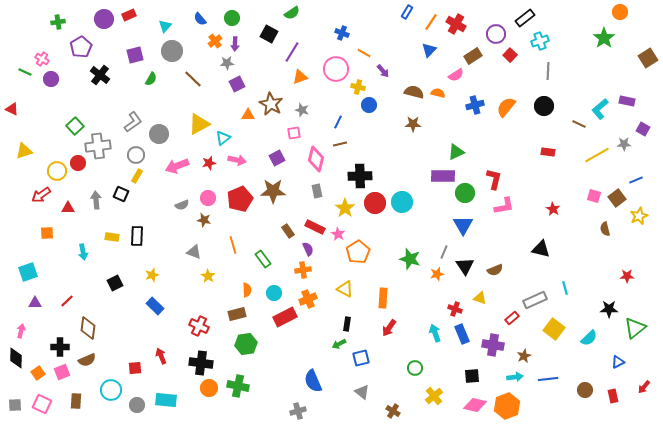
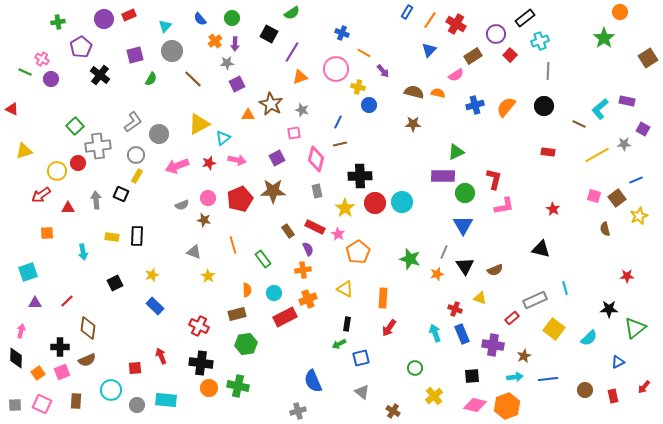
orange line at (431, 22): moved 1 px left, 2 px up
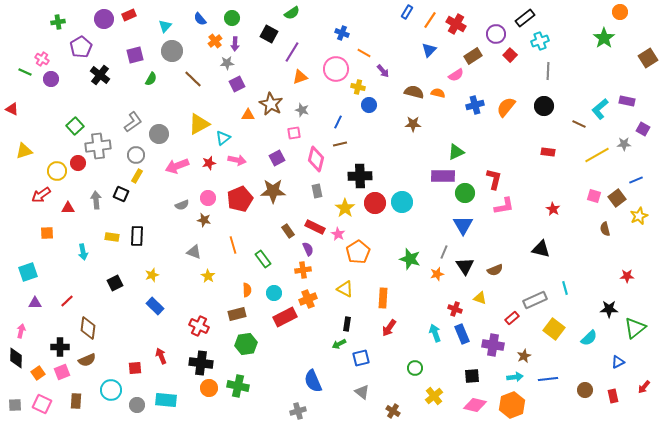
orange hexagon at (507, 406): moved 5 px right, 1 px up
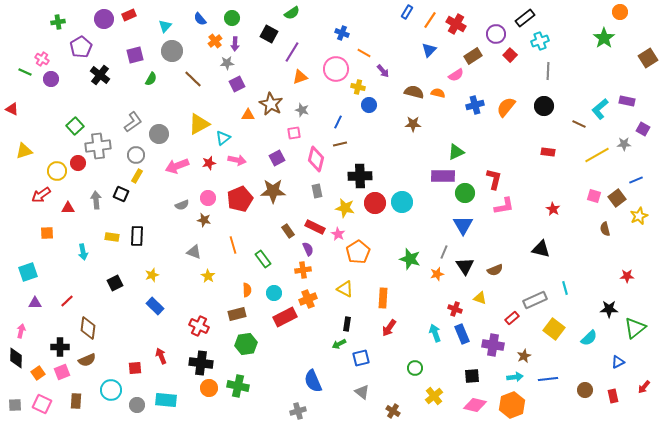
yellow star at (345, 208): rotated 24 degrees counterclockwise
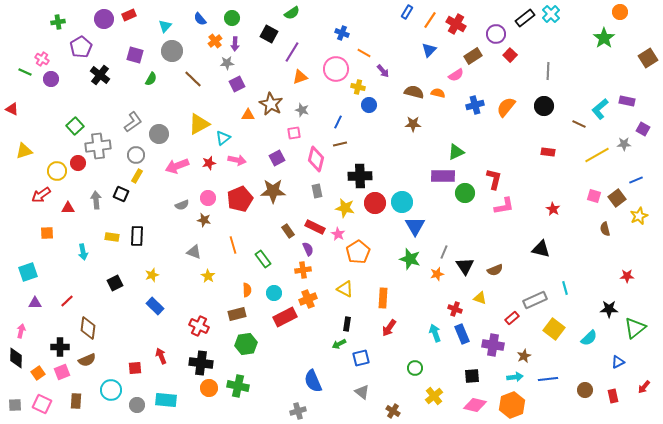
cyan cross at (540, 41): moved 11 px right, 27 px up; rotated 24 degrees counterclockwise
purple square at (135, 55): rotated 30 degrees clockwise
blue triangle at (463, 225): moved 48 px left, 1 px down
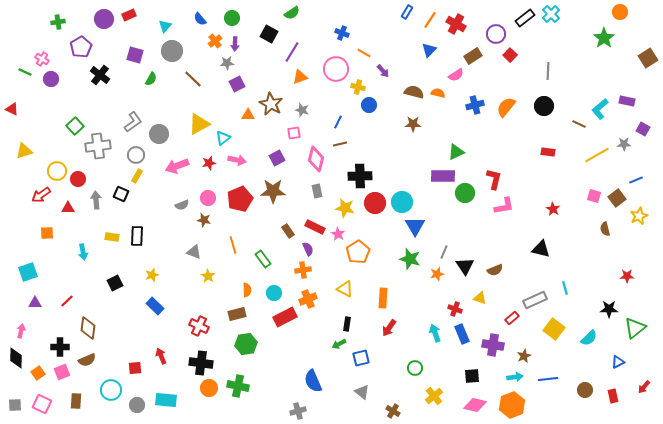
red circle at (78, 163): moved 16 px down
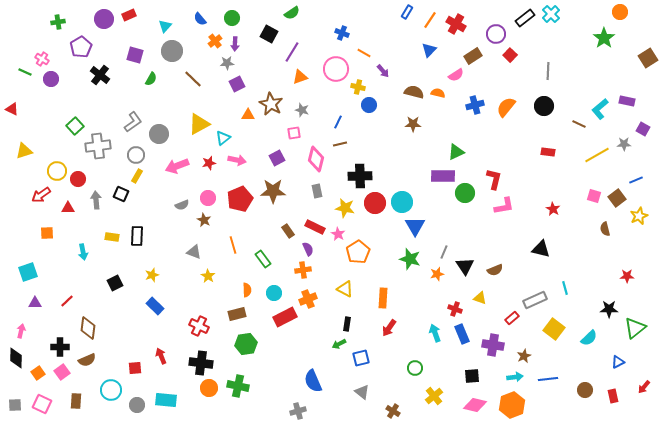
brown star at (204, 220): rotated 16 degrees clockwise
pink square at (62, 372): rotated 14 degrees counterclockwise
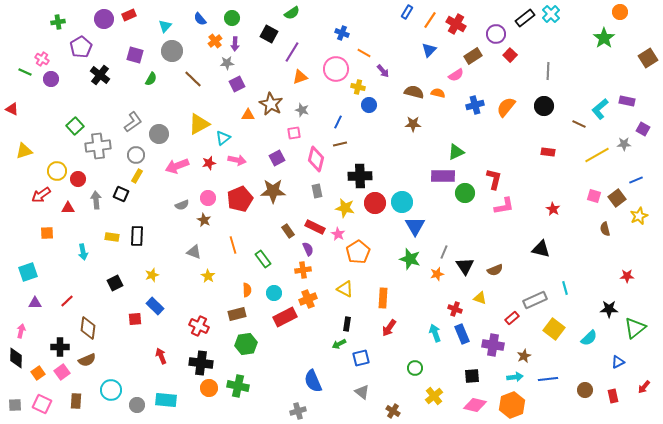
red square at (135, 368): moved 49 px up
